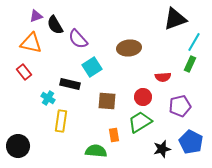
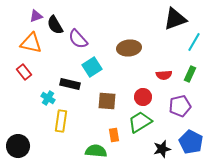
green rectangle: moved 10 px down
red semicircle: moved 1 px right, 2 px up
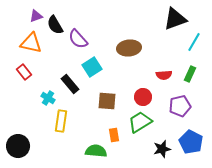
black rectangle: rotated 36 degrees clockwise
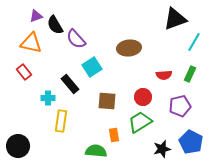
purple semicircle: moved 2 px left
cyan cross: rotated 32 degrees counterclockwise
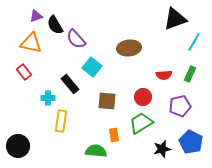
cyan square: rotated 18 degrees counterclockwise
green trapezoid: moved 1 px right, 1 px down
